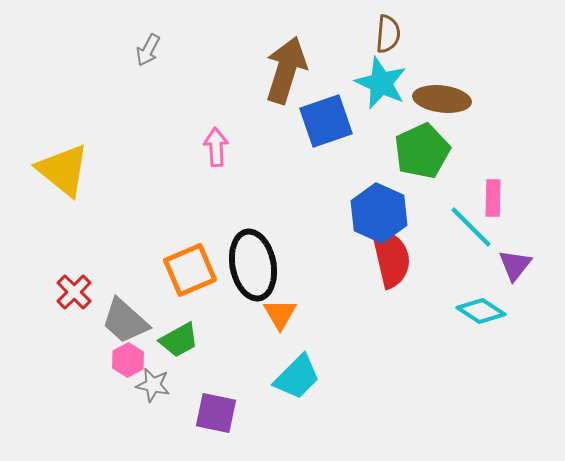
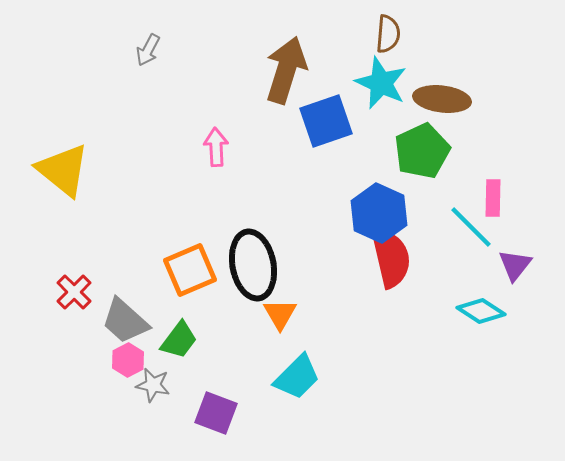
green trapezoid: rotated 24 degrees counterclockwise
purple square: rotated 9 degrees clockwise
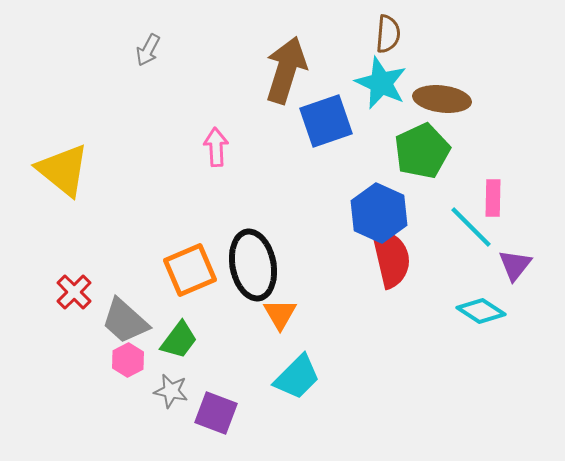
gray star: moved 18 px right, 6 px down
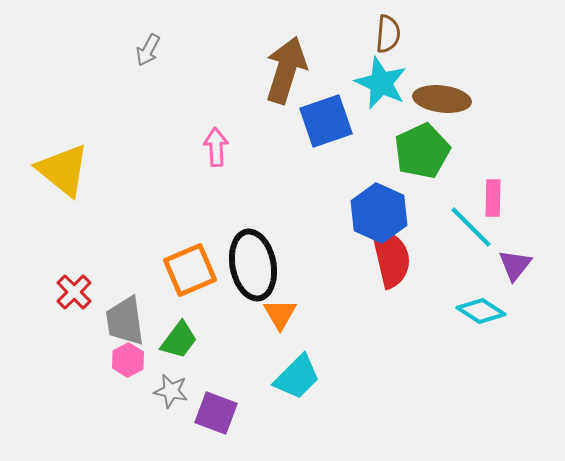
gray trapezoid: rotated 40 degrees clockwise
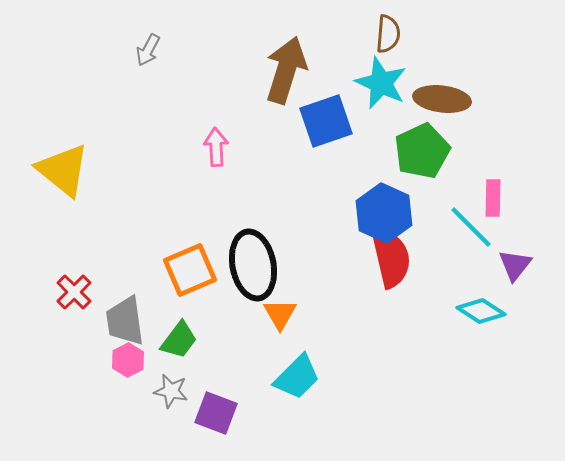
blue hexagon: moved 5 px right
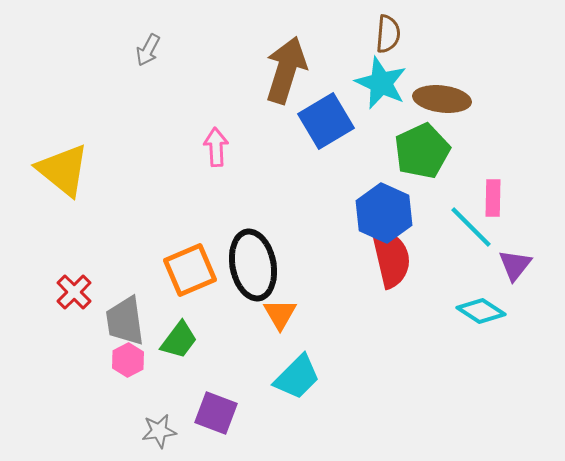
blue square: rotated 12 degrees counterclockwise
gray star: moved 12 px left, 40 px down; rotated 20 degrees counterclockwise
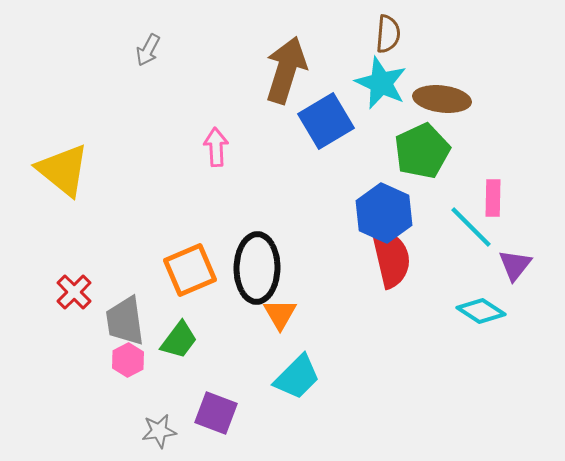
black ellipse: moved 4 px right, 3 px down; rotated 12 degrees clockwise
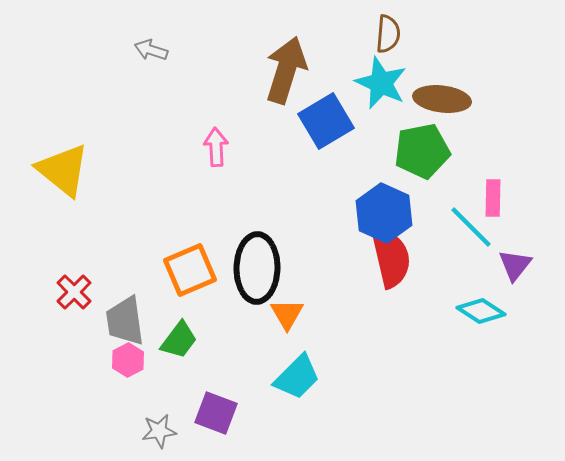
gray arrow: moved 3 px right; rotated 80 degrees clockwise
green pentagon: rotated 14 degrees clockwise
orange triangle: moved 7 px right
